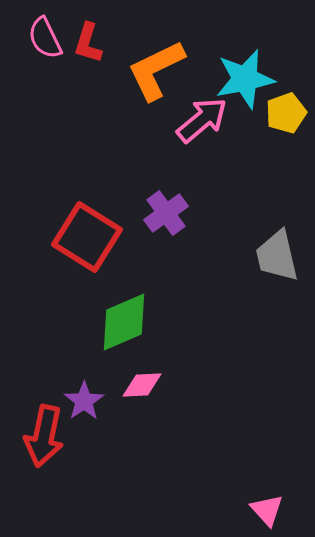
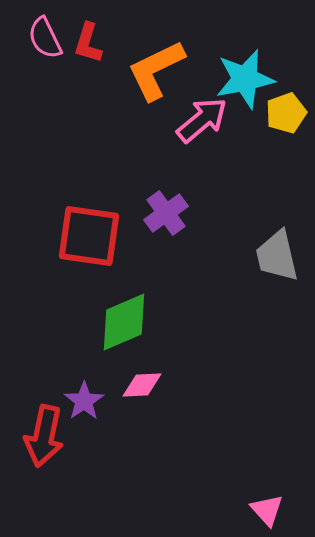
red square: moved 2 px right, 1 px up; rotated 24 degrees counterclockwise
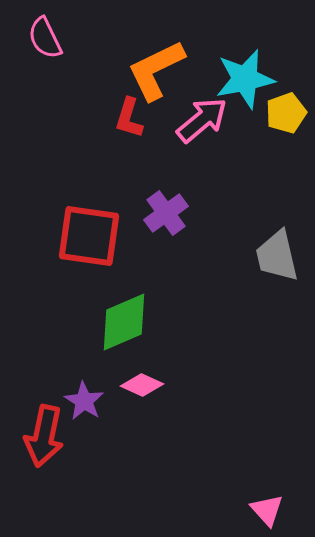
red L-shape: moved 41 px right, 75 px down
pink diamond: rotated 27 degrees clockwise
purple star: rotated 6 degrees counterclockwise
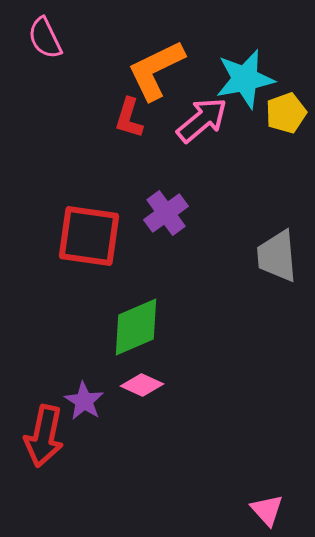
gray trapezoid: rotated 8 degrees clockwise
green diamond: moved 12 px right, 5 px down
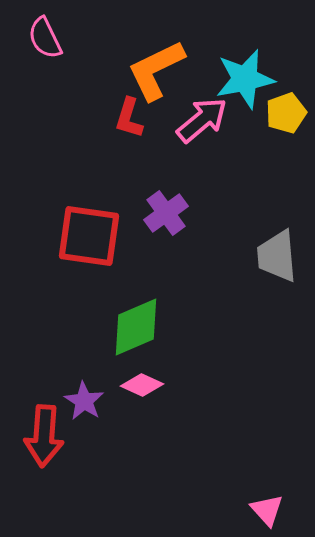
red arrow: rotated 8 degrees counterclockwise
